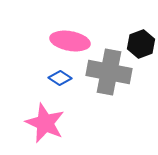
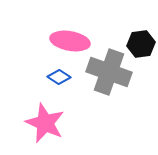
black hexagon: rotated 12 degrees clockwise
gray cross: rotated 9 degrees clockwise
blue diamond: moved 1 px left, 1 px up
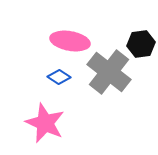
gray cross: rotated 18 degrees clockwise
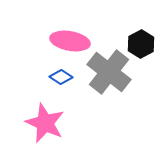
black hexagon: rotated 20 degrees counterclockwise
blue diamond: moved 2 px right
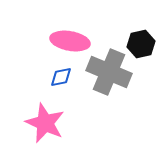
black hexagon: rotated 16 degrees clockwise
gray cross: rotated 15 degrees counterclockwise
blue diamond: rotated 45 degrees counterclockwise
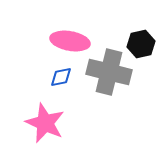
gray cross: rotated 9 degrees counterclockwise
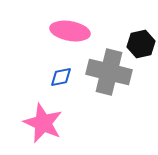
pink ellipse: moved 10 px up
pink star: moved 2 px left
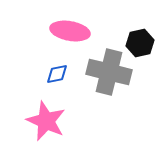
black hexagon: moved 1 px left, 1 px up
blue diamond: moved 4 px left, 3 px up
pink star: moved 3 px right, 2 px up
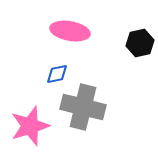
gray cross: moved 26 px left, 35 px down
pink star: moved 16 px left, 5 px down; rotated 30 degrees clockwise
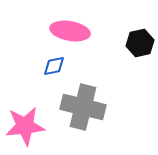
blue diamond: moved 3 px left, 8 px up
pink star: moved 5 px left; rotated 12 degrees clockwise
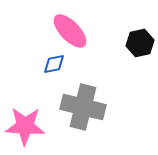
pink ellipse: rotated 36 degrees clockwise
blue diamond: moved 2 px up
pink star: rotated 9 degrees clockwise
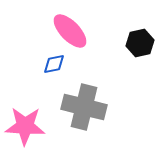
gray cross: moved 1 px right
